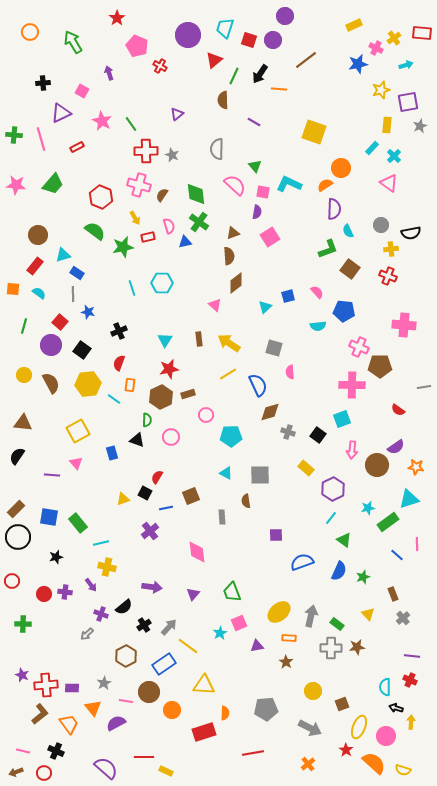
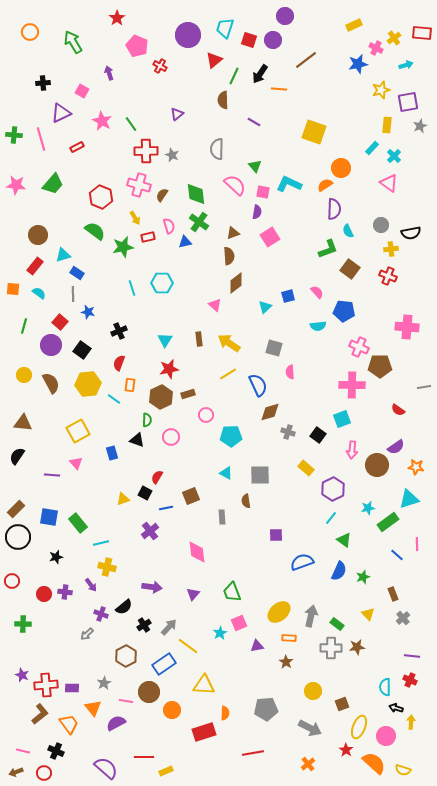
pink cross at (404, 325): moved 3 px right, 2 px down
yellow rectangle at (166, 771): rotated 48 degrees counterclockwise
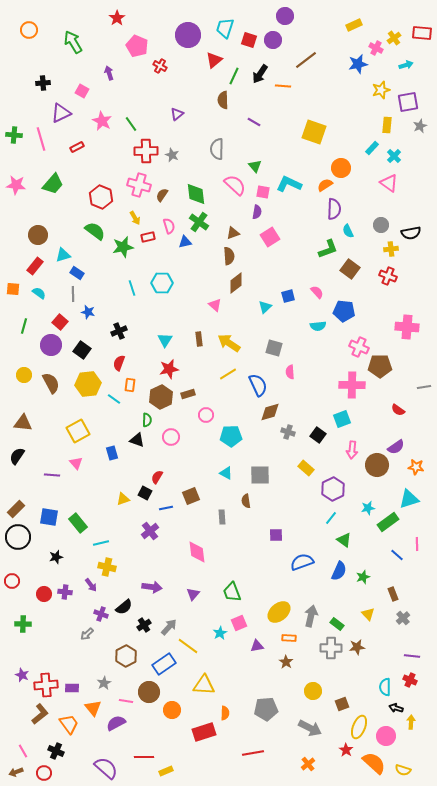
orange circle at (30, 32): moved 1 px left, 2 px up
orange line at (279, 89): moved 4 px right, 3 px up
pink line at (23, 751): rotated 48 degrees clockwise
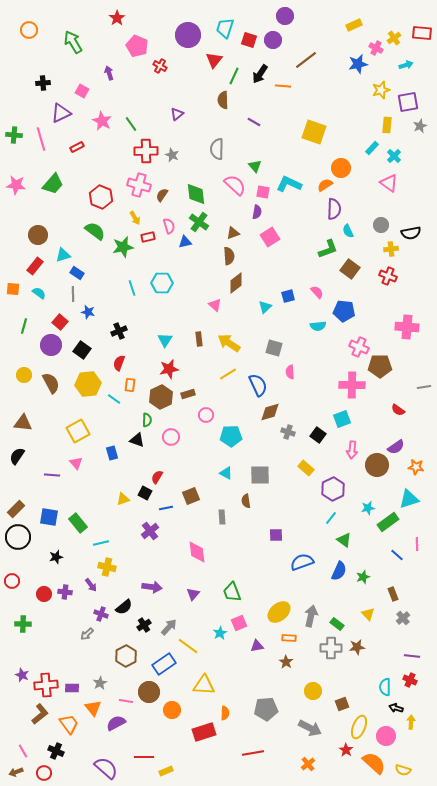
red triangle at (214, 60): rotated 12 degrees counterclockwise
gray star at (104, 683): moved 4 px left
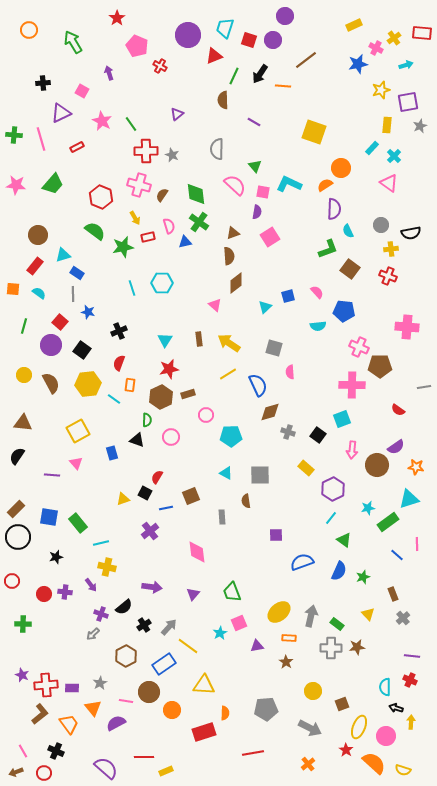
red triangle at (214, 60): moved 4 px up; rotated 30 degrees clockwise
gray arrow at (87, 634): moved 6 px right
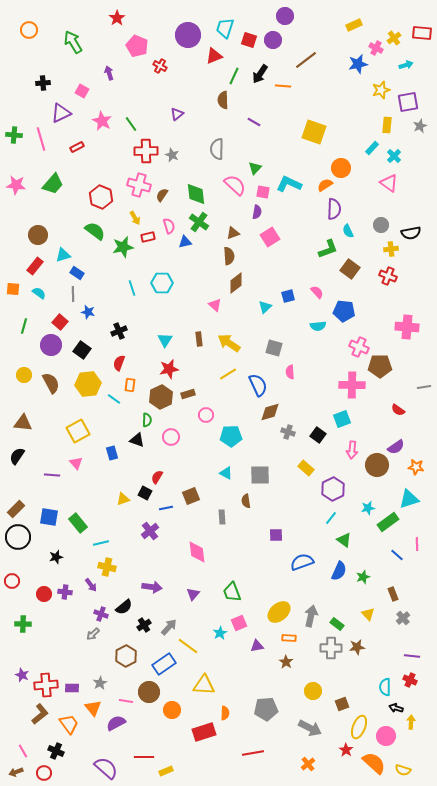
green triangle at (255, 166): moved 2 px down; rotated 24 degrees clockwise
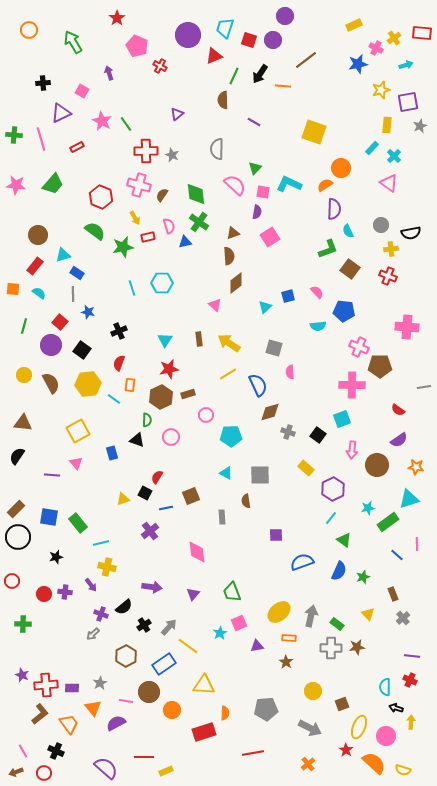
green line at (131, 124): moved 5 px left
purple semicircle at (396, 447): moved 3 px right, 7 px up
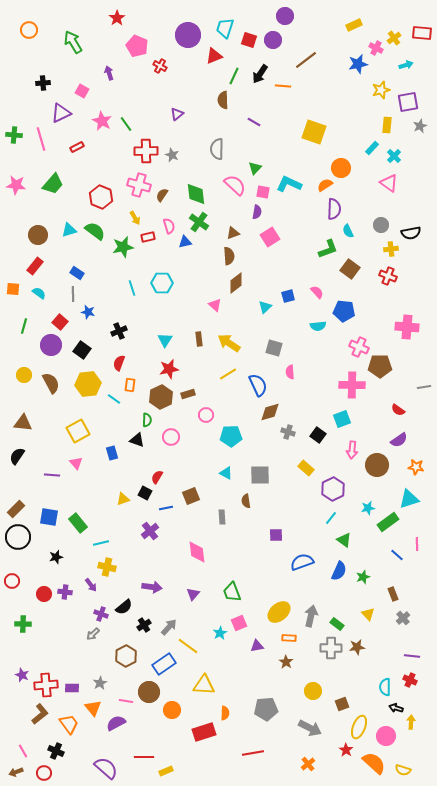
cyan triangle at (63, 255): moved 6 px right, 25 px up
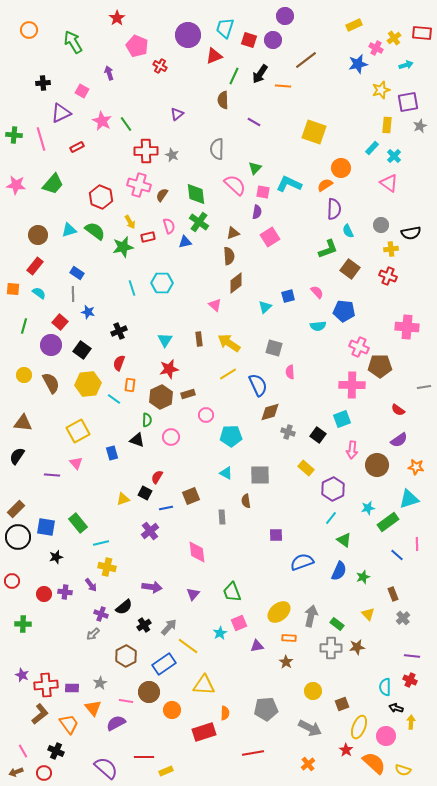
yellow arrow at (135, 218): moved 5 px left, 4 px down
blue square at (49, 517): moved 3 px left, 10 px down
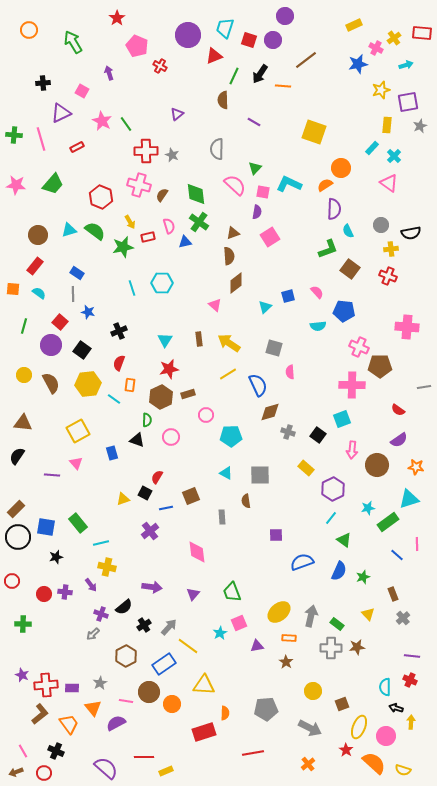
orange circle at (172, 710): moved 6 px up
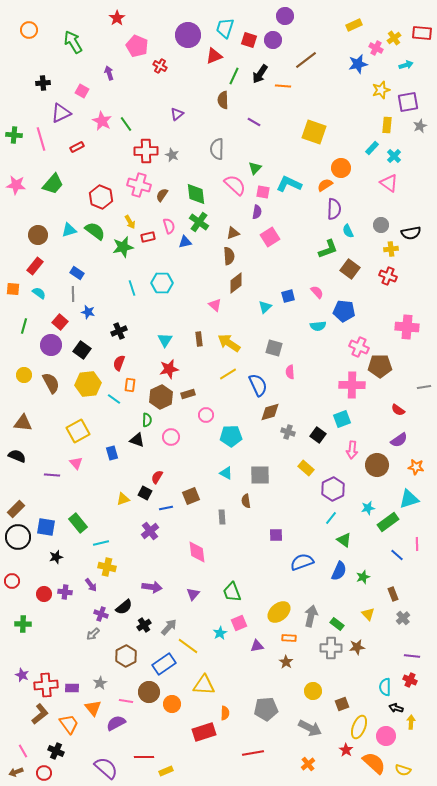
black semicircle at (17, 456): rotated 78 degrees clockwise
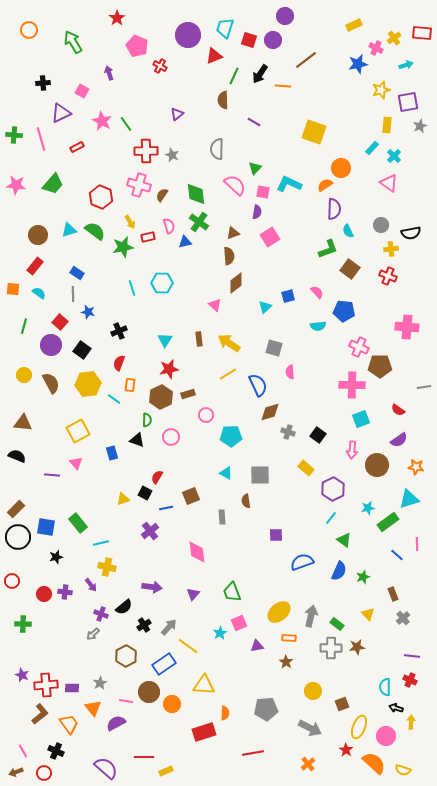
cyan square at (342, 419): moved 19 px right
